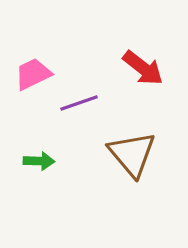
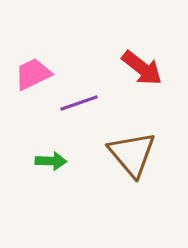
red arrow: moved 1 px left
green arrow: moved 12 px right
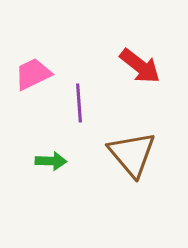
red arrow: moved 2 px left, 2 px up
purple line: rotated 75 degrees counterclockwise
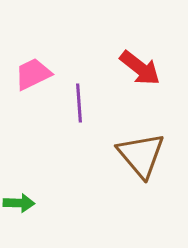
red arrow: moved 2 px down
brown triangle: moved 9 px right, 1 px down
green arrow: moved 32 px left, 42 px down
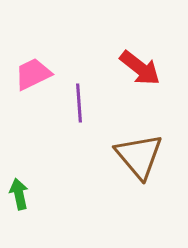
brown triangle: moved 2 px left, 1 px down
green arrow: moved 9 px up; rotated 104 degrees counterclockwise
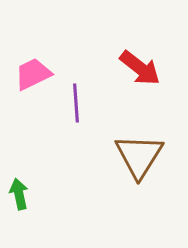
purple line: moved 3 px left
brown triangle: rotated 12 degrees clockwise
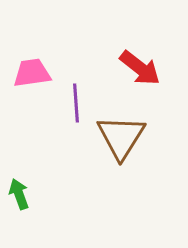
pink trapezoid: moved 1 px left, 1 px up; rotated 18 degrees clockwise
brown triangle: moved 18 px left, 19 px up
green arrow: rotated 8 degrees counterclockwise
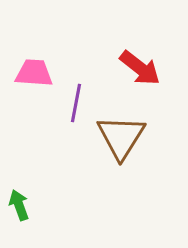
pink trapezoid: moved 2 px right; rotated 12 degrees clockwise
purple line: rotated 15 degrees clockwise
green arrow: moved 11 px down
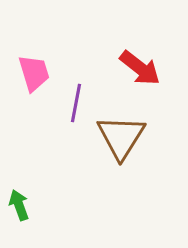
pink trapezoid: rotated 69 degrees clockwise
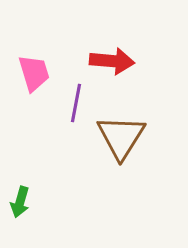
red arrow: moved 28 px left, 7 px up; rotated 33 degrees counterclockwise
green arrow: moved 1 px right, 3 px up; rotated 144 degrees counterclockwise
